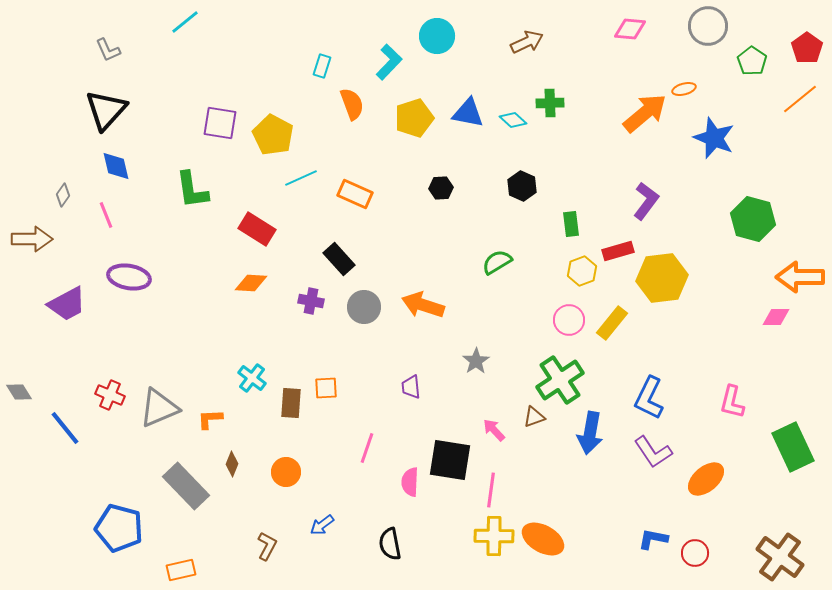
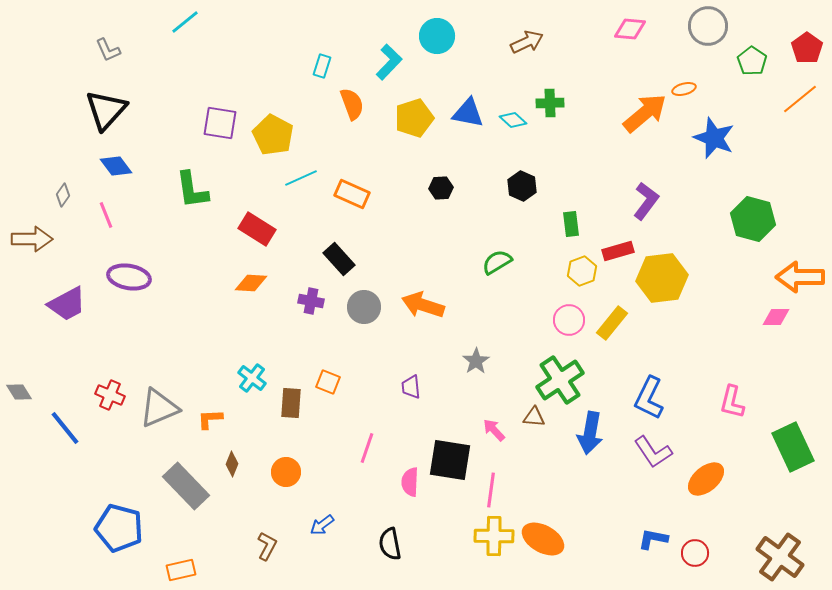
blue diamond at (116, 166): rotated 24 degrees counterclockwise
orange rectangle at (355, 194): moved 3 px left
orange square at (326, 388): moved 2 px right, 6 px up; rotated 25 degrees clockwise
brown triangle at (534, 417): rotated 25 degrees clockwise
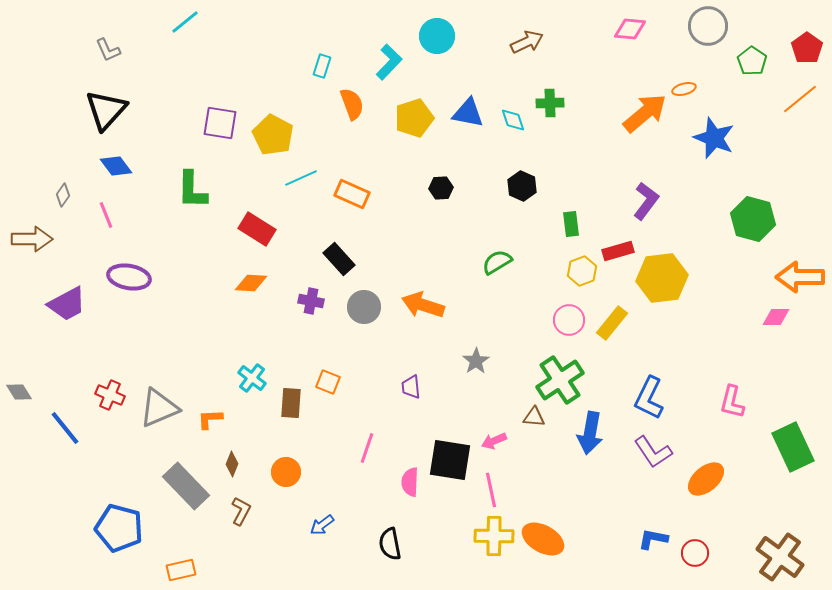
cyan diamond at (513, 120): rotated 28 degrees clockwise
green L-shape at (192, 190): rotated 9 degrees clockwise
pink arrow at (494, 430): moved 11 px down; rotated 70 degrees counterclockwise
pink line at (491, 490): rotated 20 degrees counterclockwise
brown L-shape at (267, 546): moved 26 px left, 35 px up
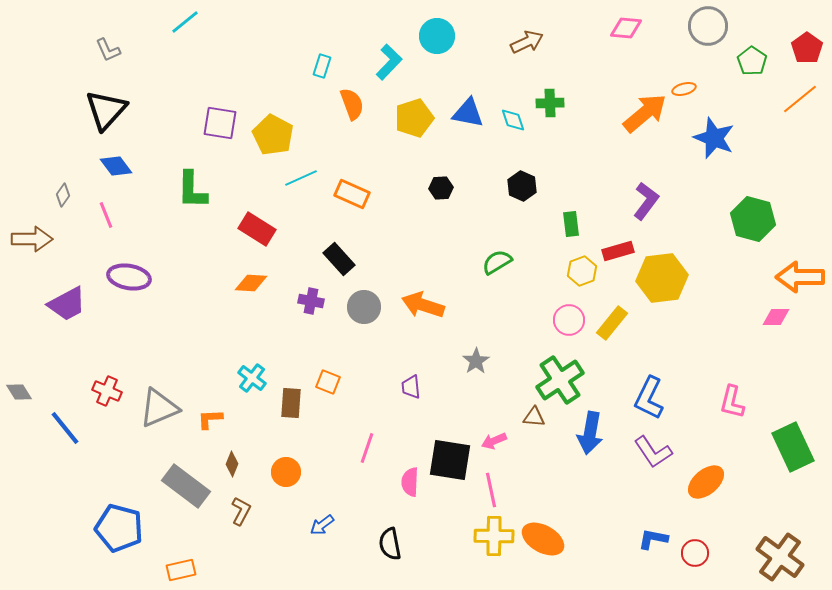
pink diamond at (630, 29): moved 4 px left, 1 px up
red cross at (110, 395): moved 3 px left, 4 px up
orange ellipse at (706, 479): moved 3 px down
gray rectangle at (186, 486): rotated 9 degrees counterclockwise
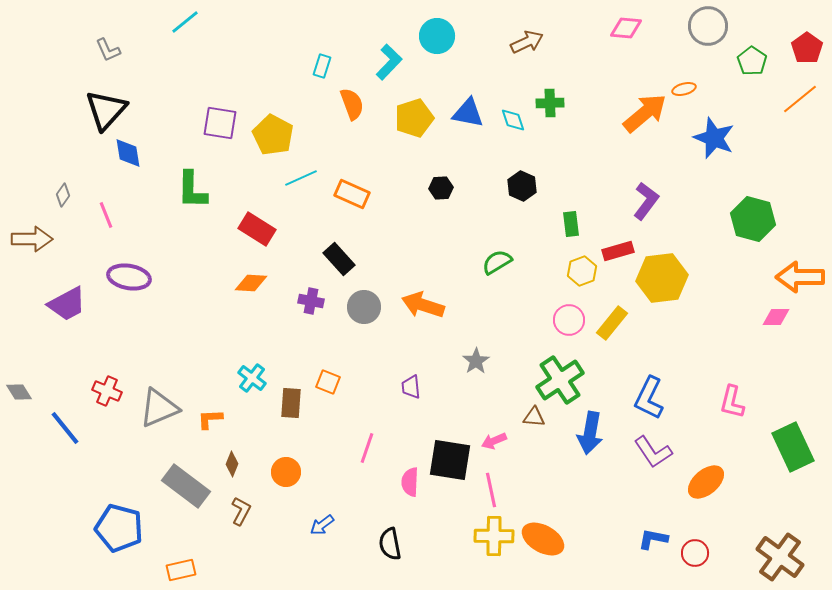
blue diamond at (116, 166): moved 12 px right, 13 px up; rotated 28 degrees clockwise
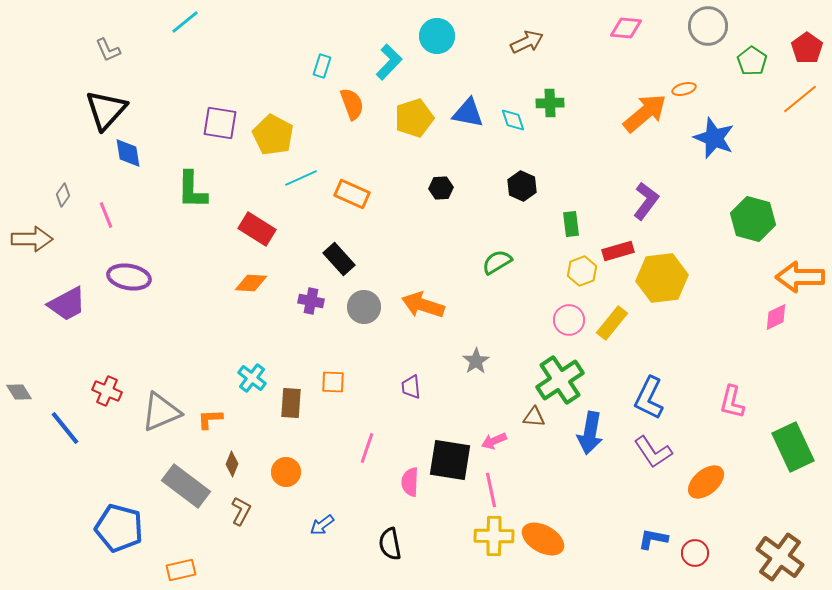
pink diamond at (776, 317): rotated 24 degrees counterclockwise
orange square at (328, 382): moved 5 px right; rotated 20 degrees counterclockwise
gray triangle at (159, 408): moved 2 px right, 4 px down
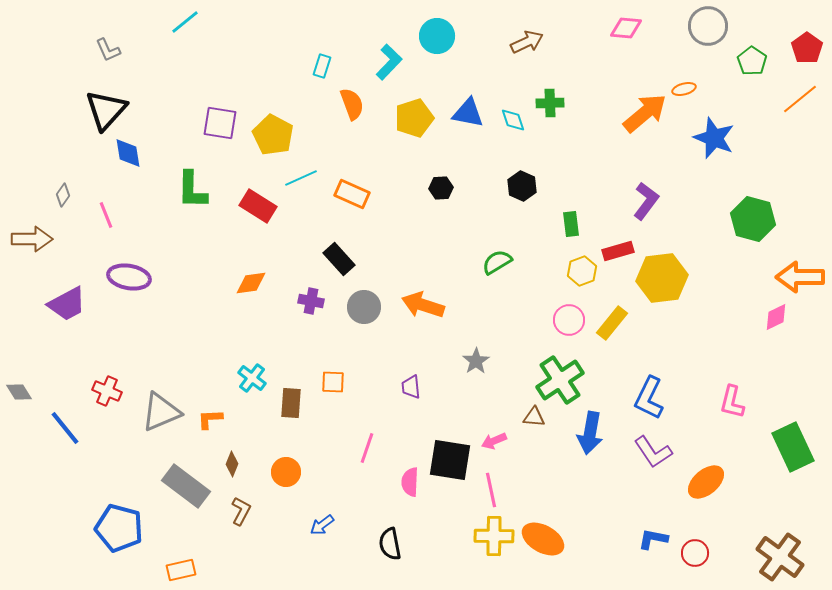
red rectangle at (257, 229): moved 1 px right, 23 px up
orange diamond at (251, 283): rotated 12 degrees counterclockwise
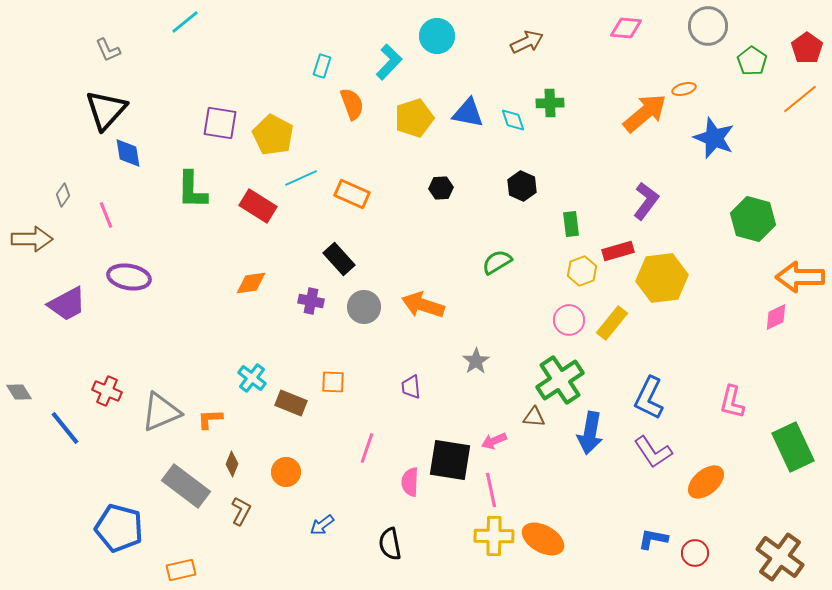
brown rectangle at (291, 403): rotated 72 degrees counterclockwise
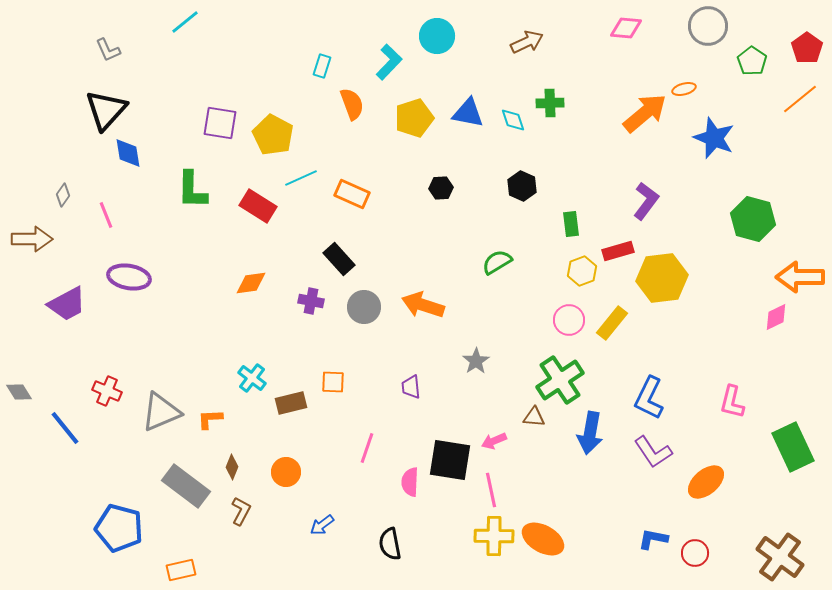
brown rectangle at (291, 403): rotated 36 degrees counterclockwise
brown diamond at (232, 464): moved 3 px down
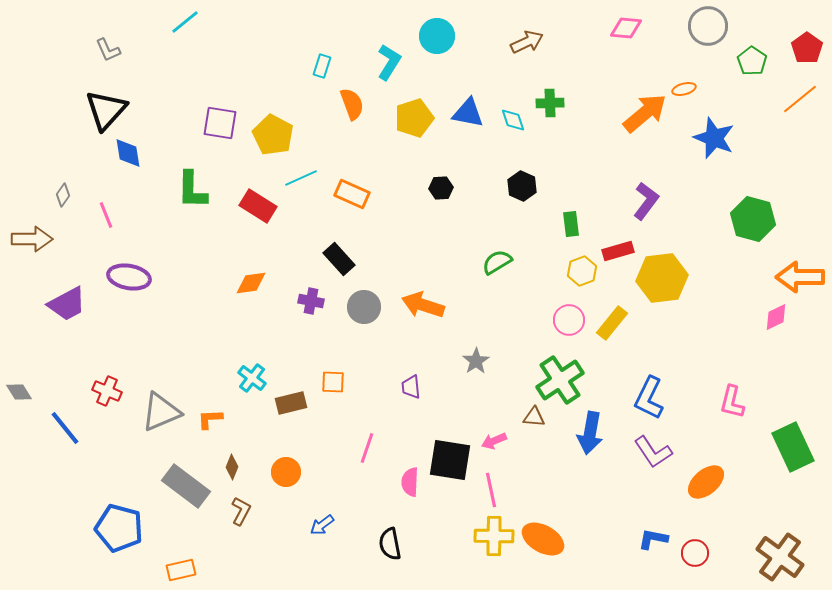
cyan L-shape at (389, 62): rotated 12 degrees counterclockwise
